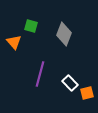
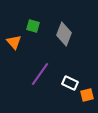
green square: moved 2 px right
purple line: rotated 20 degrees clockwise
white rectangle: rotated 21 degrees counterclockwise
orange square: moved 2 px down
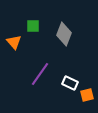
green square: rotated 16 degrees counterclockwise
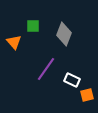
purple line: moved 6 px right, 5 px up
white rectangle: moved 2 px right, 3 px up
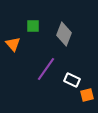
orange triangle: moved 1 px left, 2 px down
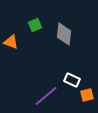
green square: moved 2 px right, 1 px up; rotated 24 degrees counterclockwise
gray diamond: rotated 15 degrees counterclockwise
orange triangle: moved 2 px left, 2 px up; rotated 28 degrees counterclockwise
purple line: moved 27 px down; rotated 15 degrees clockwise
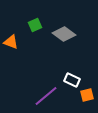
gray diamond: rotated 60 degrees counterclockwise
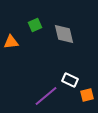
gray diamond: rotated 40 degrees clockwise
orange triangle: rotated 28 degrees counterclockwise
white rectangle: moved 2 px left
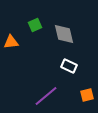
white rectangle: moved 1 px left, 14 px up
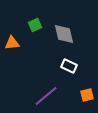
orange triangle: moved 1 px right, 1 px down
